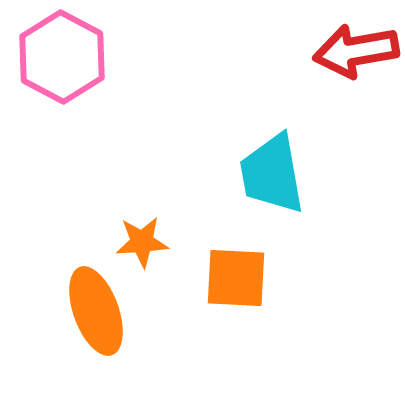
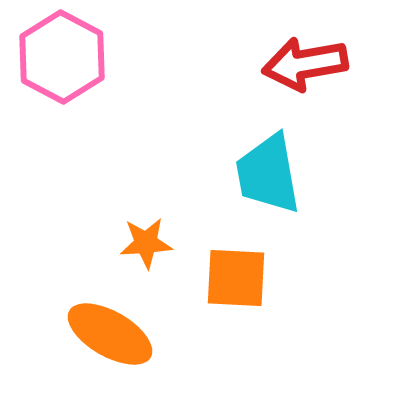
red arrow: moved 51 px left, 13 px down
cyan trapezoid: moved 4 px left
orange star: moved 4 px right, 1 px down
orange ellipse: moved 14 px right, 23 px down; rotated 40 degrees counterclockwise
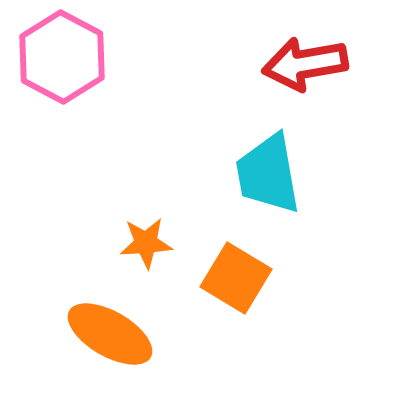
orange square: rotated 28 degrees clockwise
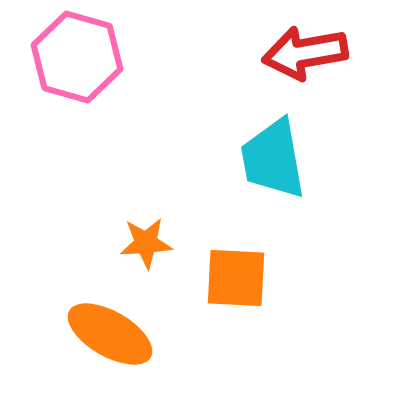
pink hexagon: moved 15 px right; rotated 12 degrees counterclockwise
red arrow: moved 11 px up
cyan trapezoid: moved 5 px right, 15 px up
orange square: rotated 28 degrees counterclockwise
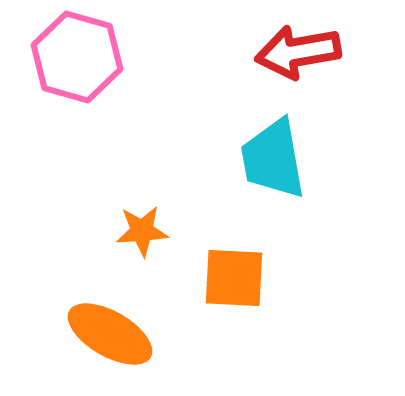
red arrow: moved 7 px left, 1 px up
orange star: moved 4 px left, 12 px up
orange square: moved 2 px left
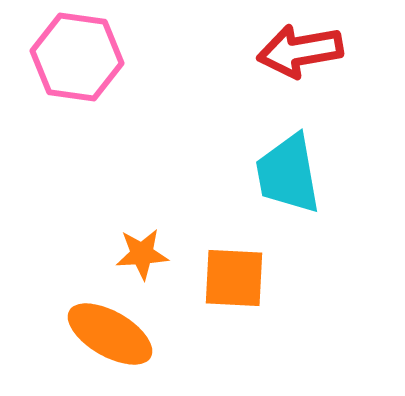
red arrow: moved 2 px right, 1 px up
pink hexagon: rotated 8 degrees counterclockwise
cyan trapezoid: moved 15 px right, 15 px down
orange star: moved 23 px down
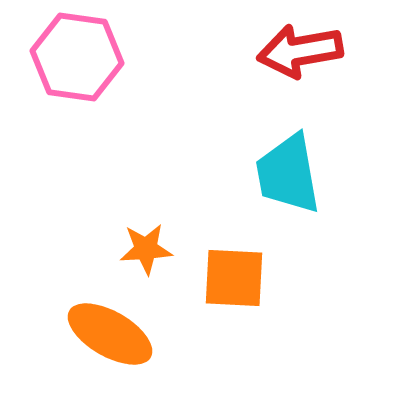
orange star: moved 4 px right, 5 px up
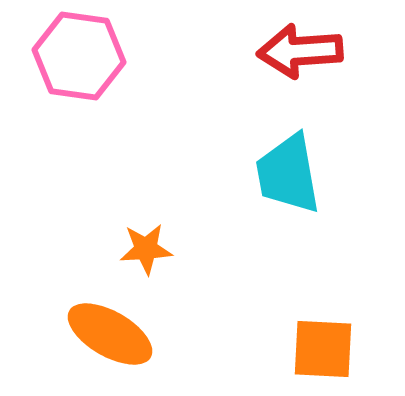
red arrow: rotated 6 degrees clockwise
pink hexagon: moved 2 px right, 1 px up
orange square: moved 89 px right, 71 px down
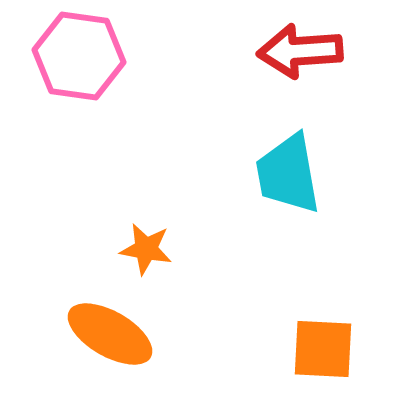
orange star: rotated 14 degrees clockwise
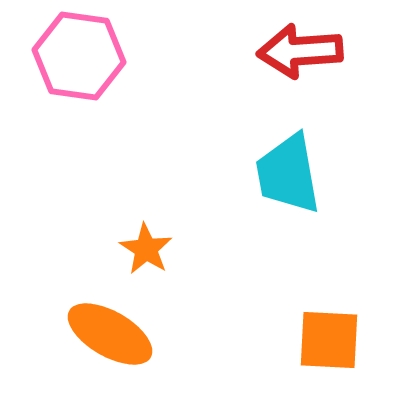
orange star: rotated 22 degrees clockwise
orange square: moved 6 px right, 9 px up
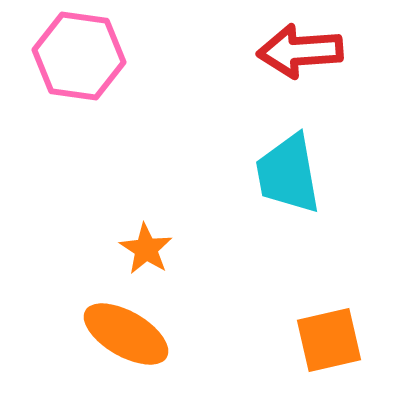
orange ellipse: moved 16 px right
orange square: rotated 16 degrees counterclockwise
